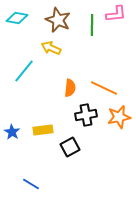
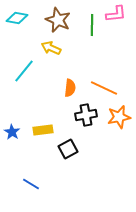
black square: moved 2 px left, 2 px down
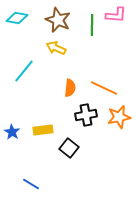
pink L-shape: moved 1 px down; rotated 10 degrees clockwise
yellow arrow: moved 5 px right
black square: moved 1 px right, 1 px up; rotated 24 degrees counterclockwise
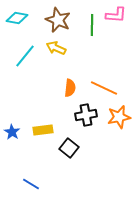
cyan line: moved 1 px right, 15 px up
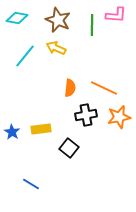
yellow rectangle: moved 2 px left, 1 px up
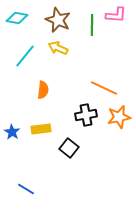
yellow arrow: moved 2 px right
orange semicircle: moved 27 px left, 2 px down
blue line: moved 5 px left, 5 px down
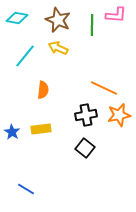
orange star: moved 2 px up
black square: moved 16 px right
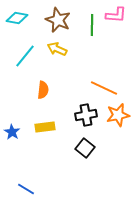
yellow arrow: moved 1 px left, 1 px down
orange star: moved 1 px left
yellow rectangle: moved 4 px right, 2 px up
